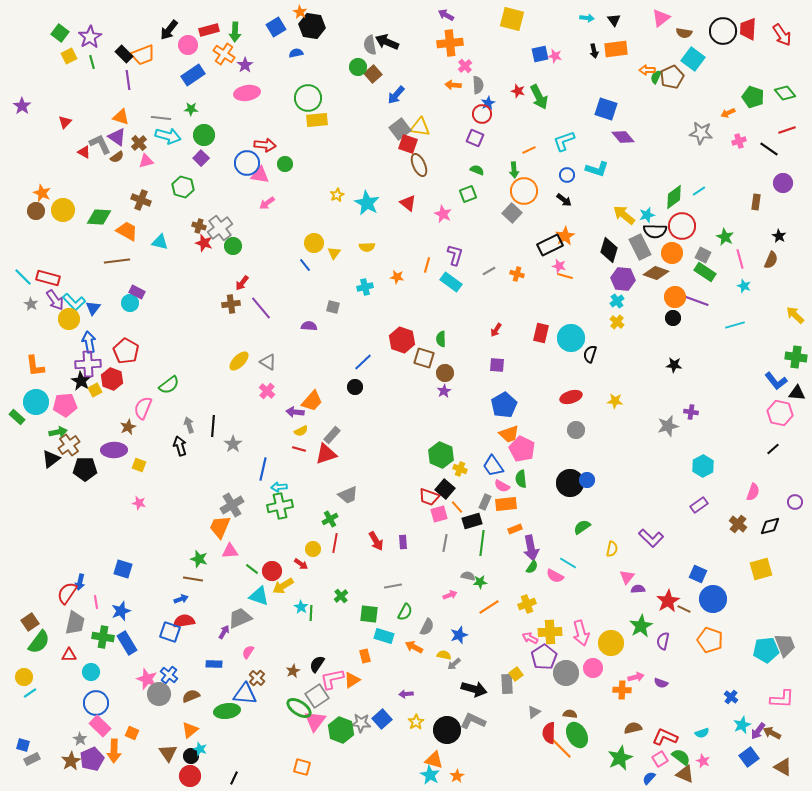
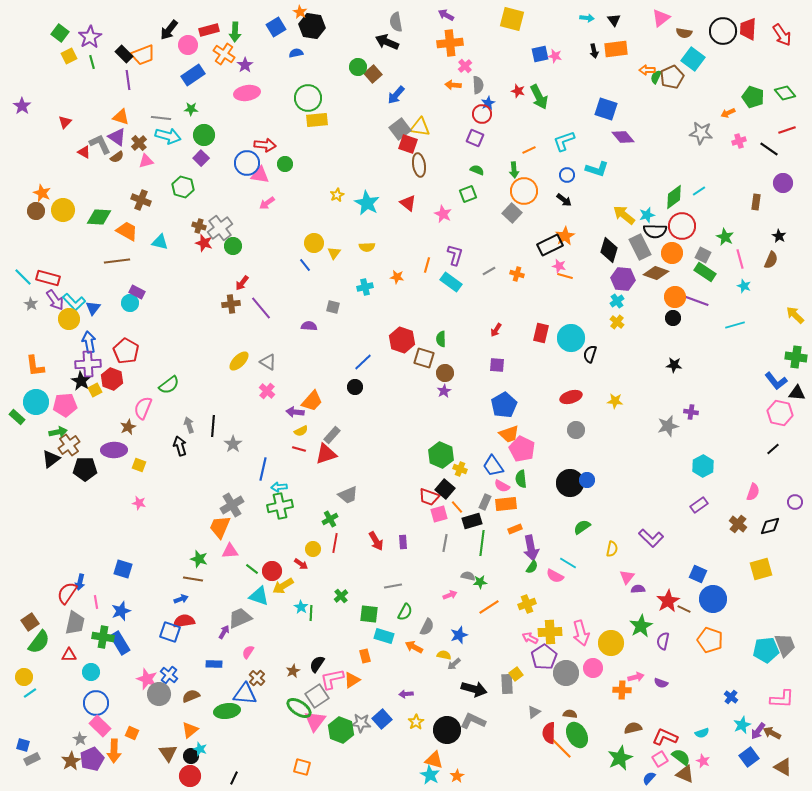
gray semicircle at (370, 45): moved 26 px right, 23 px up
brown ellipse at (419, 165): rotated 15 degrees clockwise
blue rectangle at (127, 643): moved 7 px left
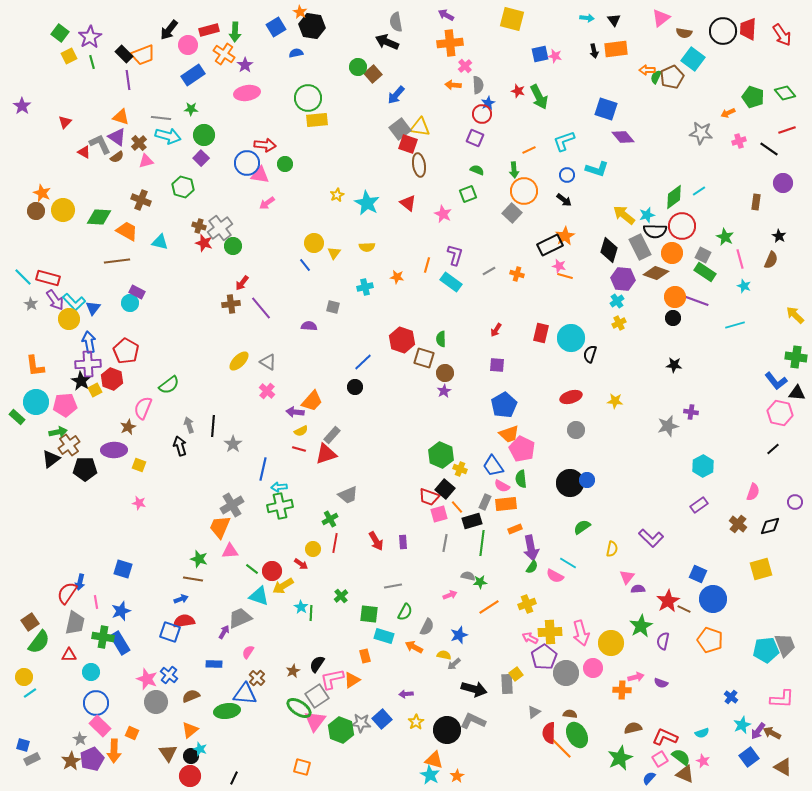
yellow cross at (617, 322): moved 2 px right, 1 px down; rotated 24 degrees clockwise
gray circle at (159, 694): moved 3 px left, 8 px down
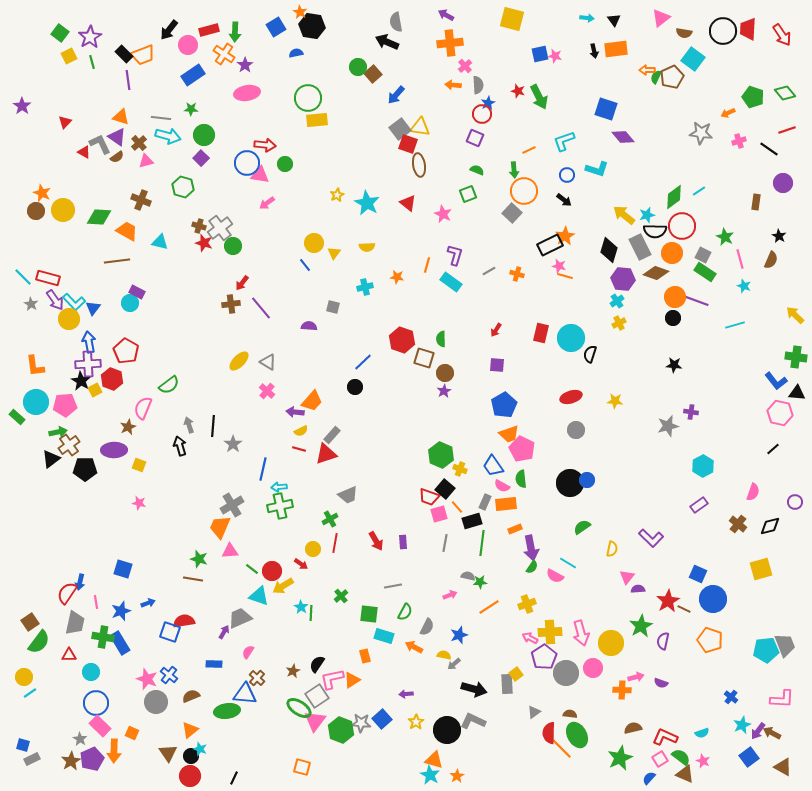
blue arrow at (181, 599): moved 33 px left, 4 px down
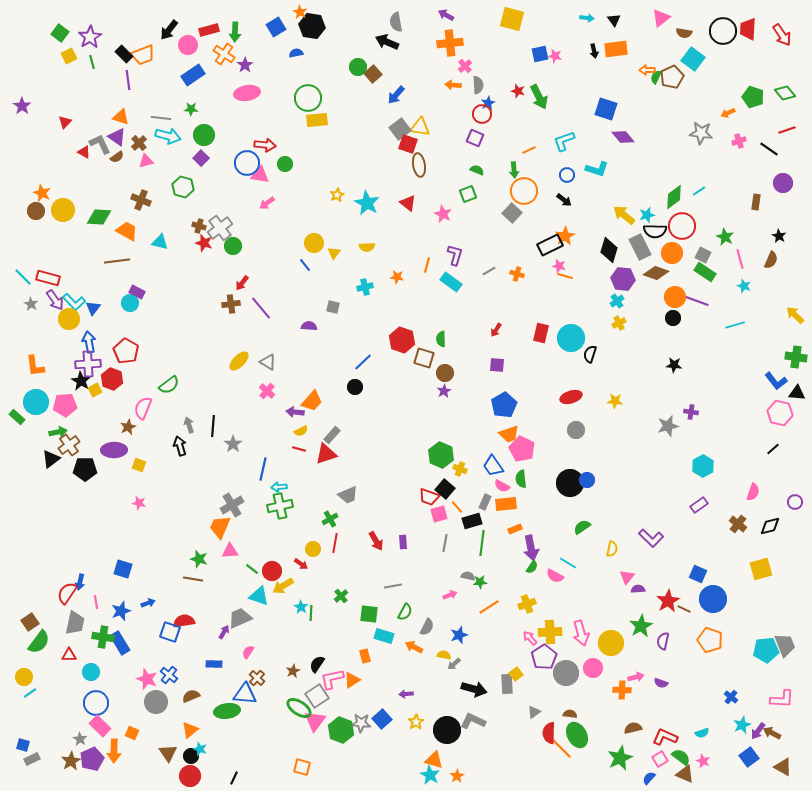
pink arrow at (530, 638): rotated 21 degrees clockwise
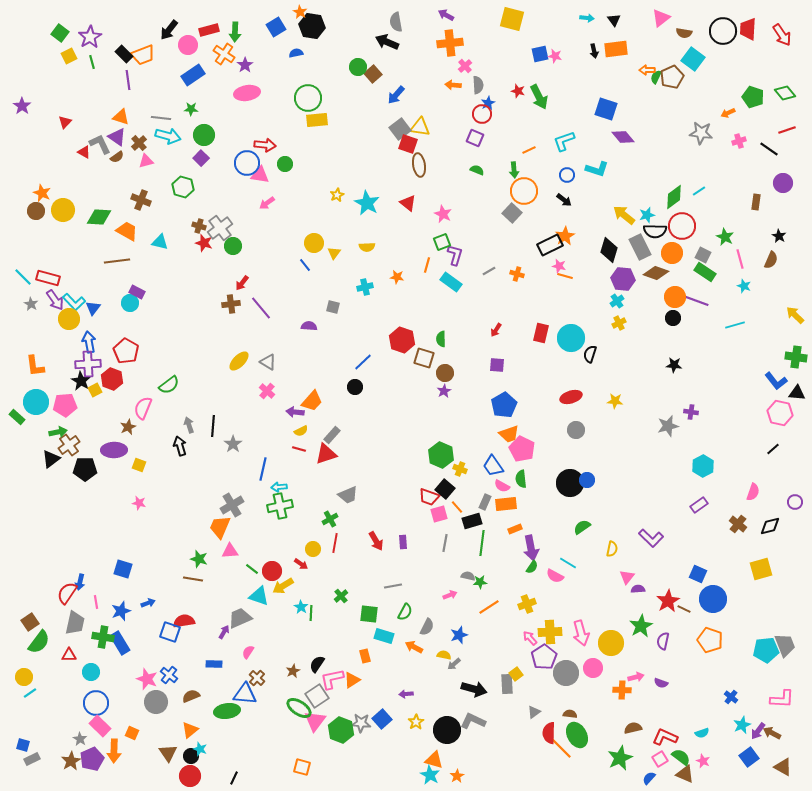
green square at (468, 194): moved 26 px left, 48 px down
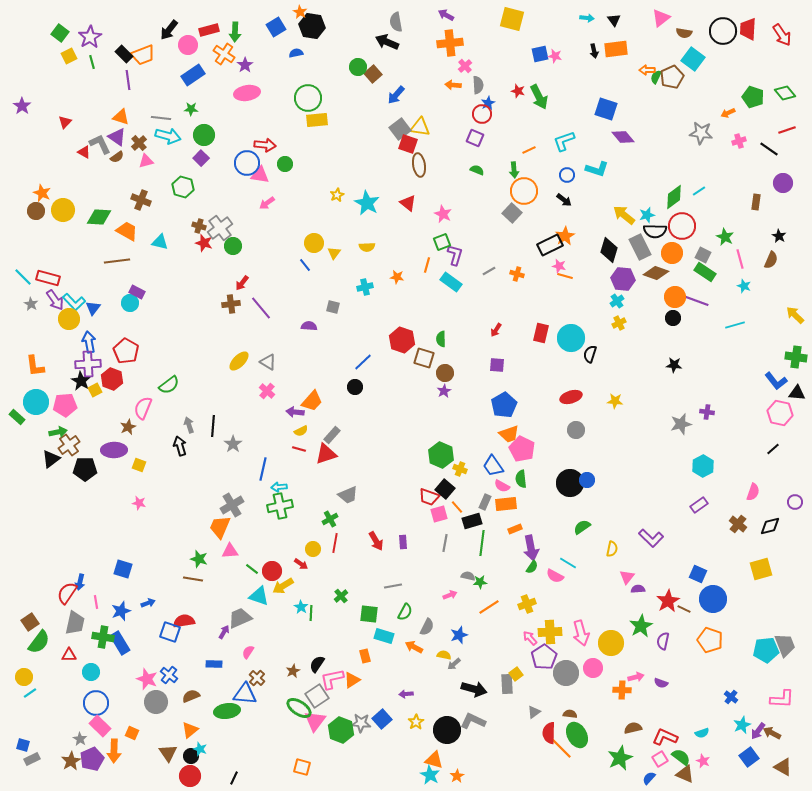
purple cross at (691, 412): moved 16 px right
gray star at (668, 426): moved 13 px right, 2 px up
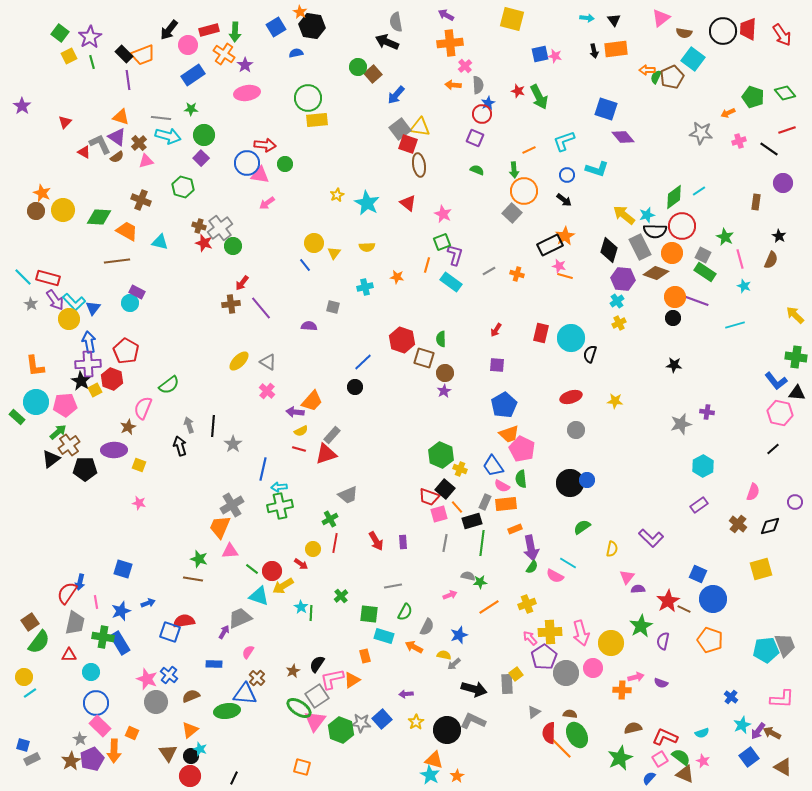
green arrow at (58, 432): rotated 30 degrees counterclockwise
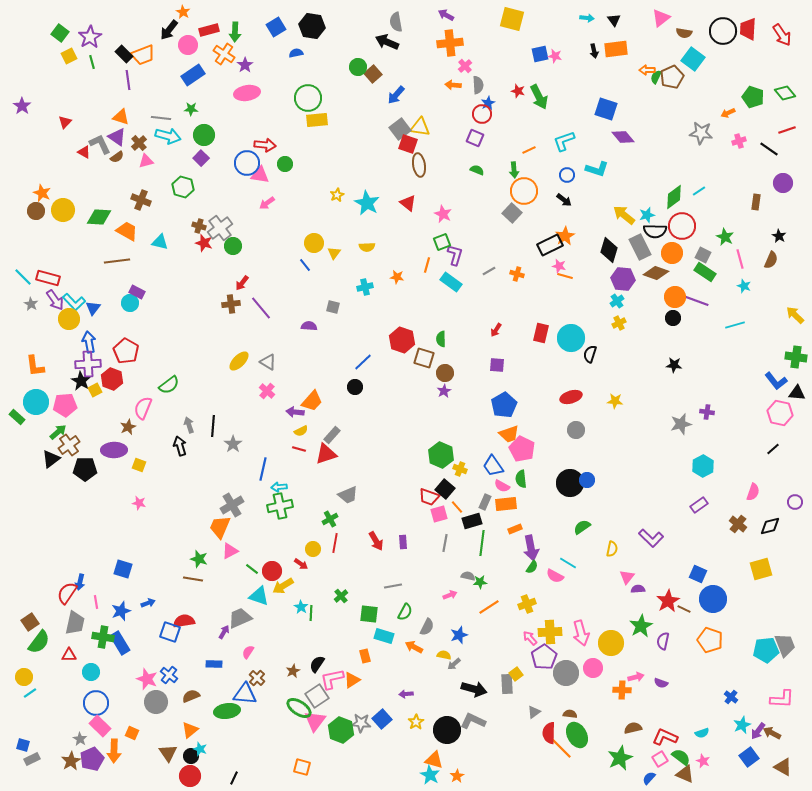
orange star at (300, 12): moved 117 px left
pink triangle at (230, 551): rotated 24 degrees counterclockwise
